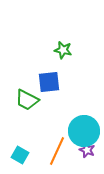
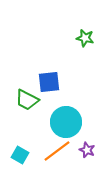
green star: moved 22 px right, 12 px up
cyan circle: moved 18 px left, 9 px up
orange line: rotated 28 degrees clockwise
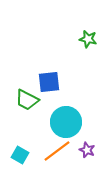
green star: moved 3 px right, 1 px down
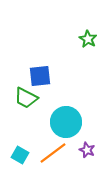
green star: rotated 18 degrees clockwise
blue square: moved 9 px left, 6 px up
green trapezoid: moved 1 px left, 2 px up
orange line: moved 4 px left, 2 px down
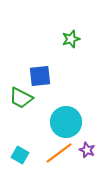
green star: moved 17 px left; rotated 24 degrees clockwise
green trapezoid: moved 5 px left
orange line: moved 6 px right
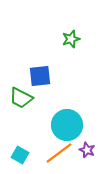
cyan circle: moved 1 px right, 3 px down
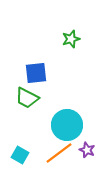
blue square: moved 4 px left, 3 px up
green trapezoid: moved 6 px right
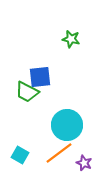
green star: rotated 30 degrees clockwise
blue square: moved 4 px right, 4 px down
green trapezoid: moved 6 px up
purple star: moved 3 px left, 13 px down
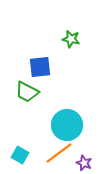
blue square: moved 10 px up
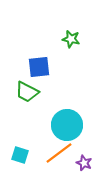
blue square: moved 1 px left
cyan square: rotated 12 degrees counterclockwise
